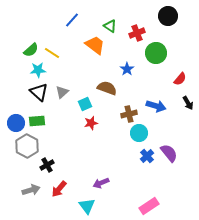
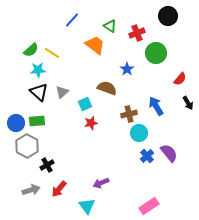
blue arrow: rotated 138 degrees counterclockwise
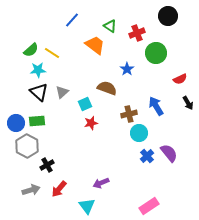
red semicircle: rotated 24 degrees clockwise
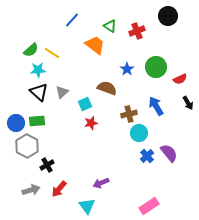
red cross: moved 2 px up
green circle: moved 14 px down
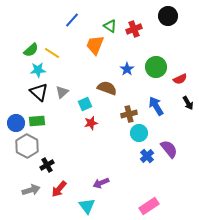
red cross: moved 3 px left, 2 px up
orange trapezoid: rotated 105 degrees counterclockwise
purple semicircle: moved 4 px up
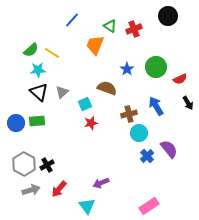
gray hexagon: moved 3 px left, 18 px down
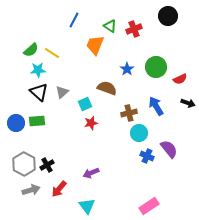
blue line: moved 2 px right; rotated 14 degrees counterclockwise
black arrow: rotated 40 degrees counterclockwise
brown cross: moved 1 px up
blue cross: rotated 24 degrees counterclockwise
purple arrow: moved 10 px left, 10 px up
